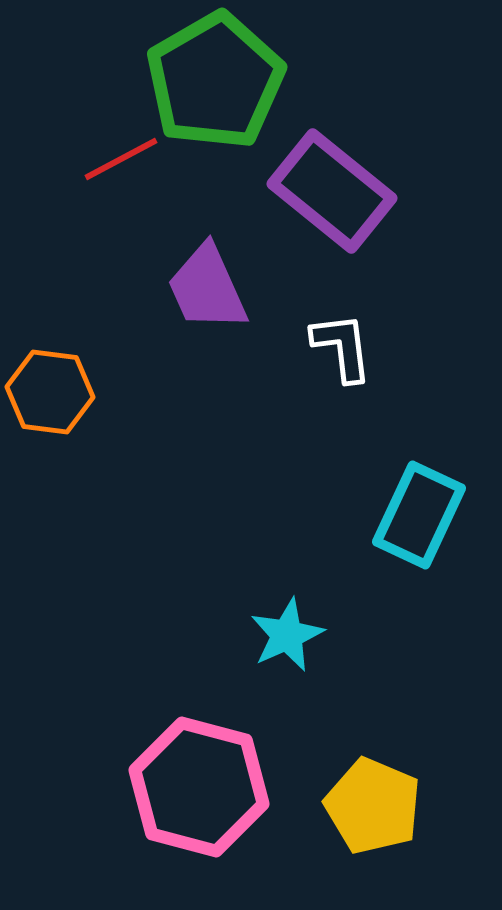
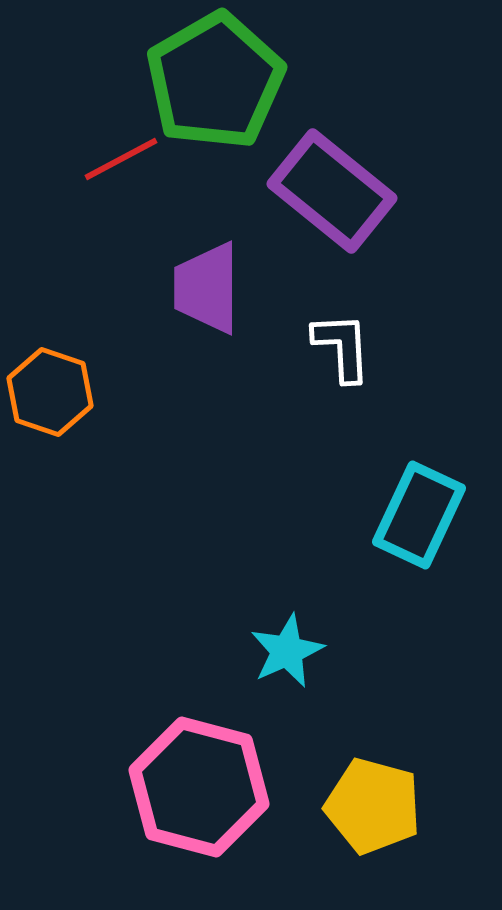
purple trapezoid: rotated 24 degrees clockwise
white L-shape: rotated 4 degrees clockwise
orange hexagon: rotated 12 degrees clockwise
cyan star: moved 16 px down
yellow pentagon: rotated 8 degrees counterclockwise
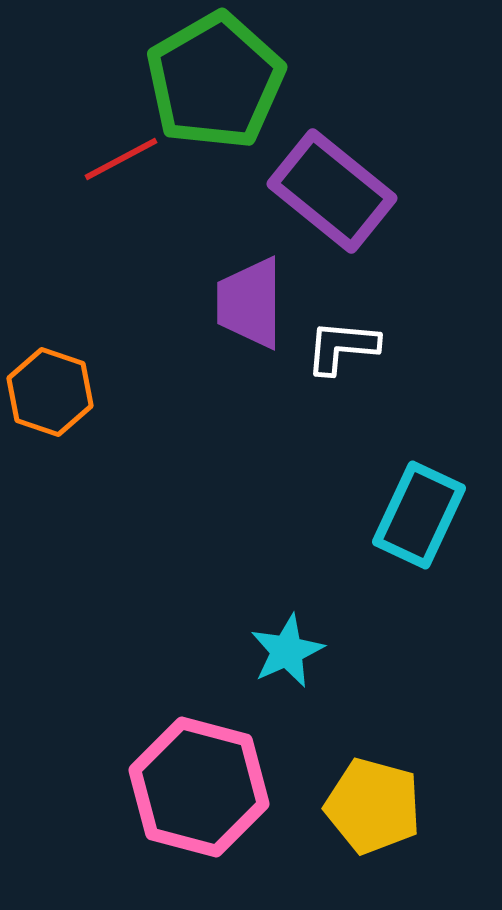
purple trapezoid: moved 43 px right, 15 px down
white L-shape: rotated 82 degrees counterclockwise
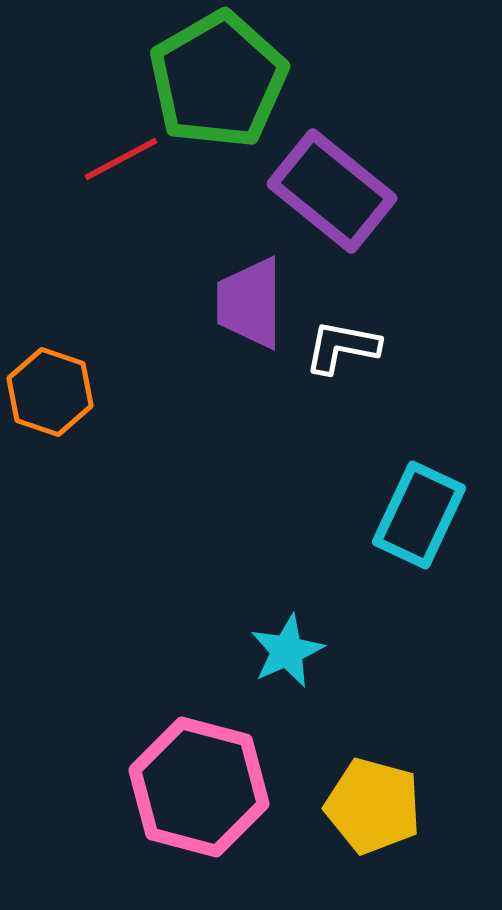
green pentagon: moved 3 px right, 1 px up
white L-shape: rotated 6 degrees clockwise
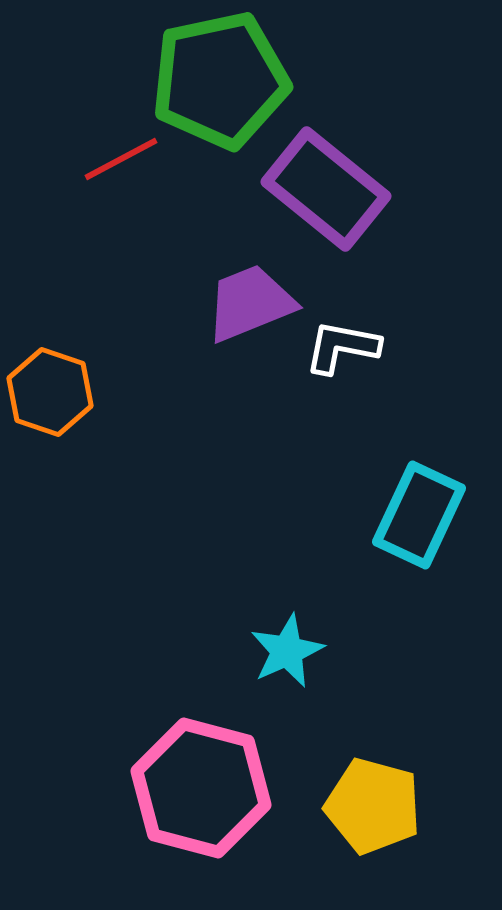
green pentagon: moved 2 px right; rotated 18 degrees clockwise
purple rectangle: moved 6 px left, 2 px up
purple trapezoid: rotated 68 degrees clockwise
pink hexagon: moved 2 px right, 1 px down
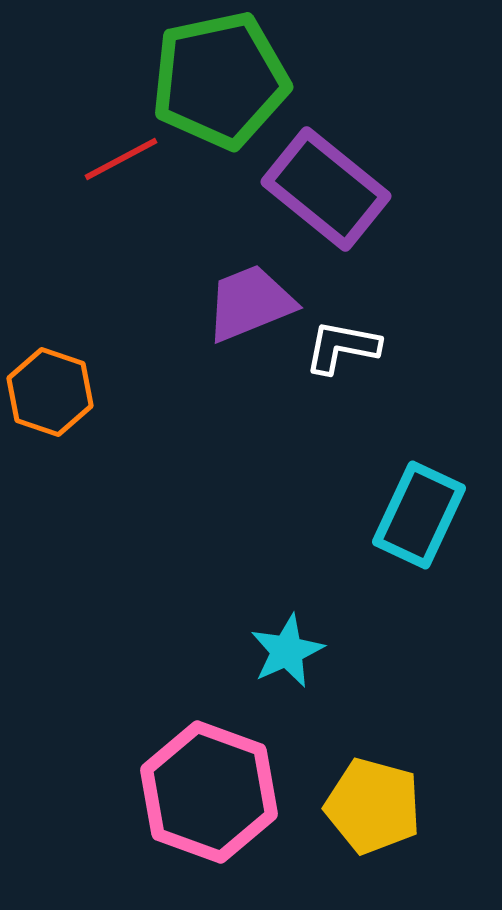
pink hexagon: moved 8 px right, 4 px down; rotated 5 degrees clockwise
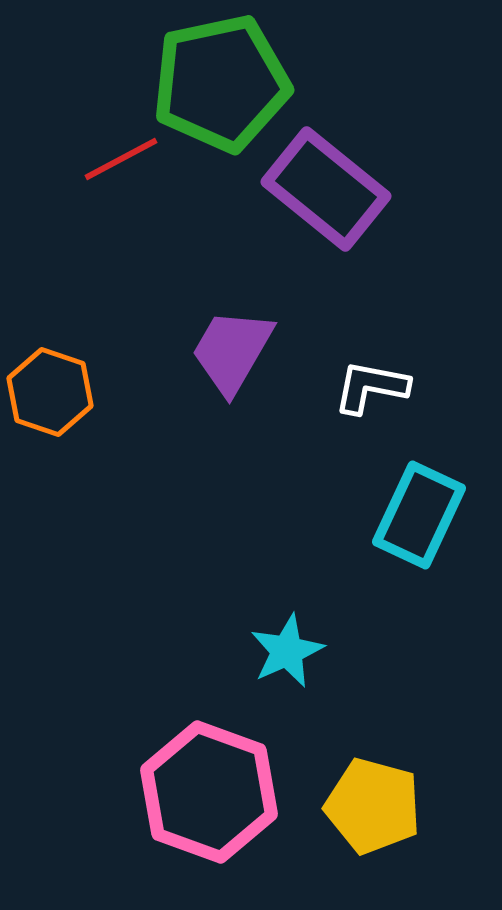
green pentagon: moved 1 px right, 3 px down
purple trapezoid: moved 18 px left, 48 px down; rotated 38 degrees counterclockwise
white L-shape: moved 29 px right, 40 px down
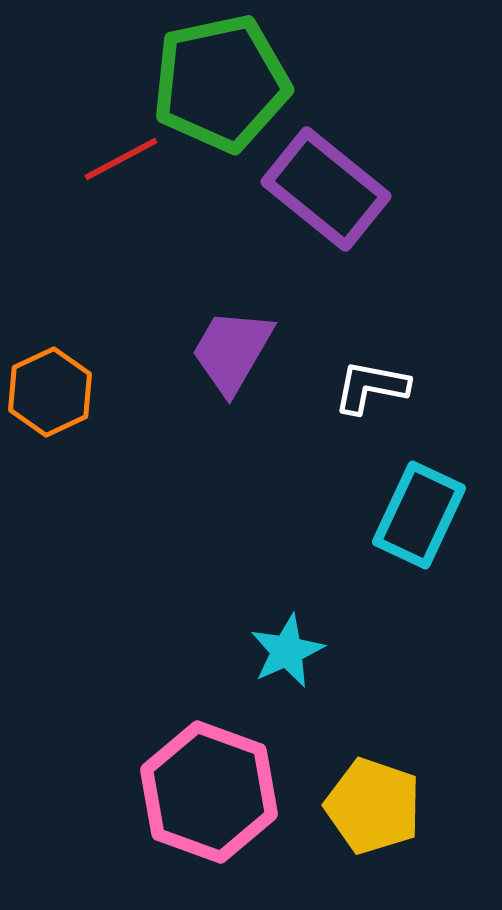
orange hexagon: rotated 16 degrees clockwise
yellow pentagon: rotated 4 degrees clockwise
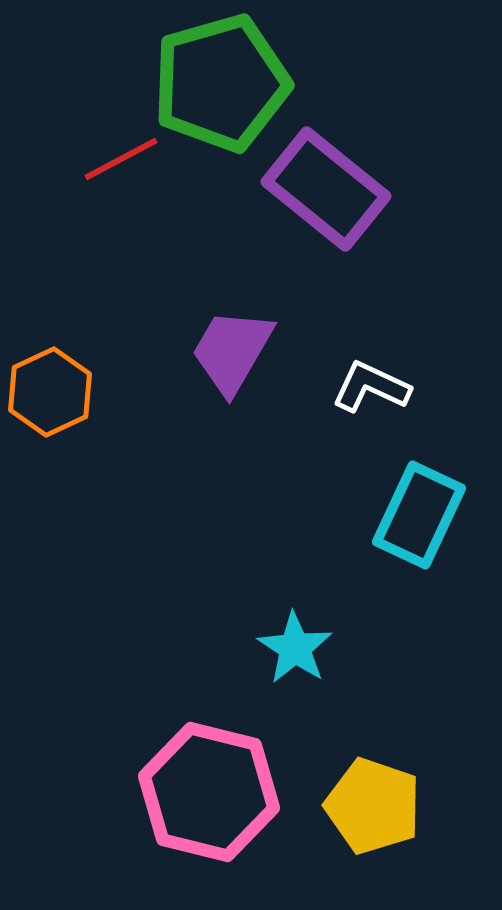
green pentagon: rotated 4 degrees counterclockwise
white L-shape: rotated 14 degrees clockwise
cyan star: moved 8 px right, 3 px up; rotated 14 degrees counterclockwise
pink hexagon: rotated 6 degrees counterclockwise
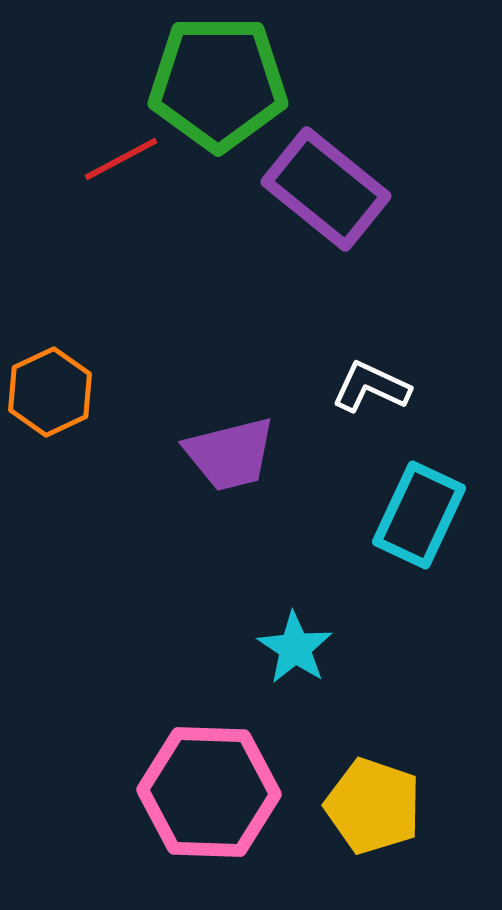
green pentagon: moved 3 px left; rotated 16 degrees clockwise
purple trapezoid: moved 2 px left, 103 px down; rotated 134 degrees counterclockwise
pink hexagon: rotated 12 degrees counterclockwise
